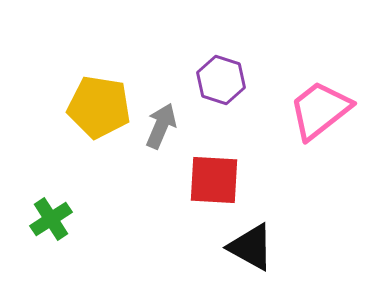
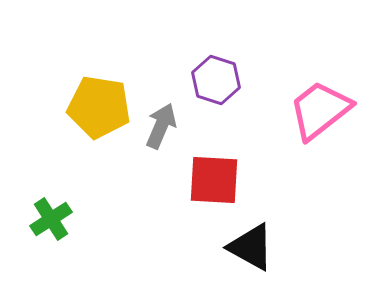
purple hexagon: moved 5 px left
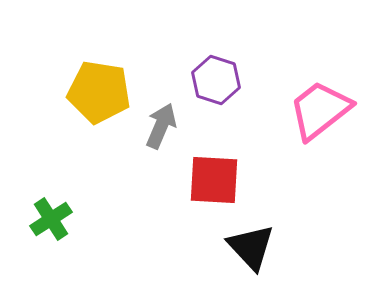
yellow pentagon: moved 15 px up
black triangle: rotated 18 degrees clockwise
